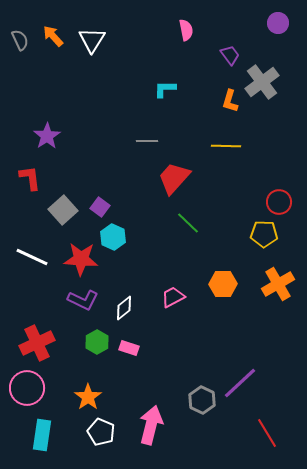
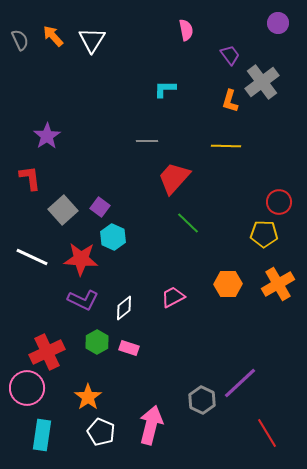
orange hexagon: moved 5 px right
red cross: moved 10 px right, 9 px down
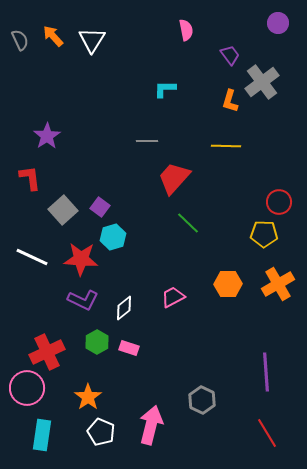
cyan hexagon: rotated 20 degrees clockwise
purple line: moved 26 px right, 11 px up; rotated 51 degrees counterclockwise
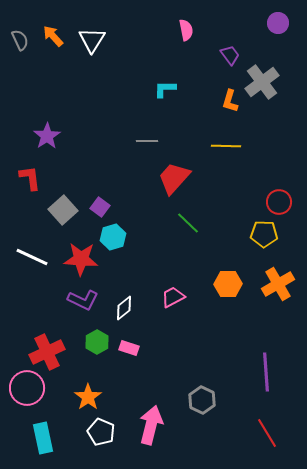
cyan rectangle: moved 1 px right, 3 px down; rotated 20 degrees counterclockwise
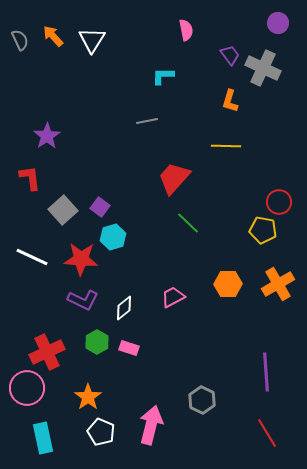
gray cross: moved 1 px right, 14 px up; rotated 28 degrees counterclockwise
cyan L-shape: moved 2 px left, 13 px up
gray line: moved 20 px up; rotated 10 degrees counterclockwise
yellow pentagon: moved 1 px left, 4 px up; rotated 8 degrees clockwise
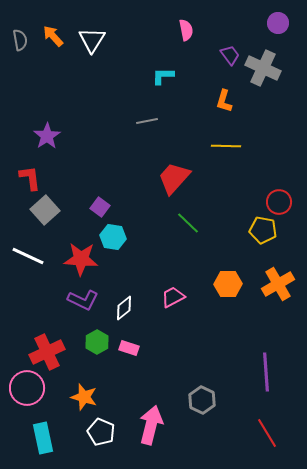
gray semicircle: rotated 15 degrees clockwise
orange L-shape: moved 6 px left
gray square: moved 18 px left
cyan hexagon: rotated 25 degrees clockwise
white line: moved 4 px left, 1 px up
orange star: moved 4 px left; rotated 20 degrees counterclockwise
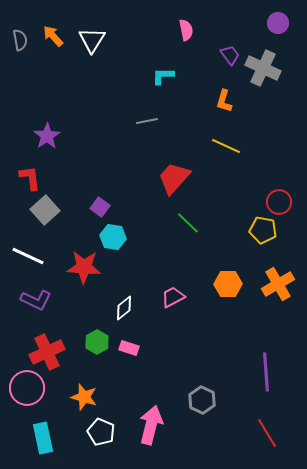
yellow line: rotated 24 degrees clockwise
red star: moved 3 px right, 8 px down
purple L-shape: moved 47 px left
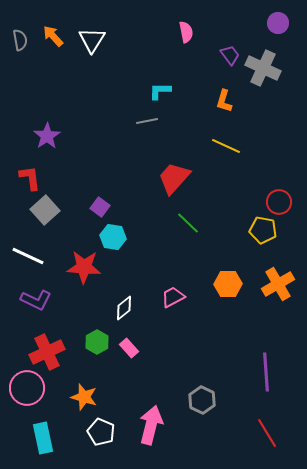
pink semicircle: moved 2 px down
cyan L-shape: moved 3 px left, 15 px down
pink rectangle: rotated 30 degrees clockwise
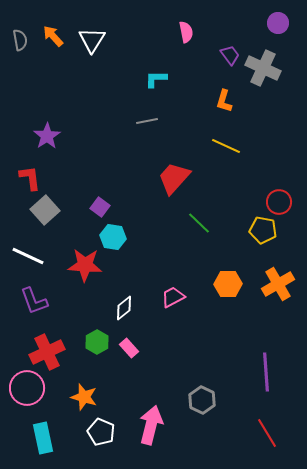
cyan L-shape: moved 4 px left, 12 px up
green line: moved 11 px right
red star: moved 1 px right, 2 px up
purple L-shape: moved 2 px left, 1 px down; rotated 44 degrees clockwise
